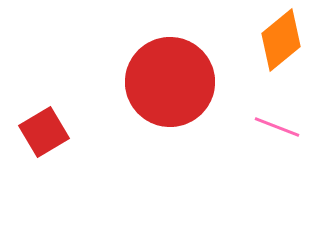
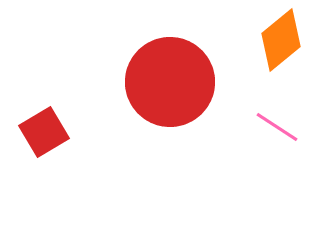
pink line: rotated 12 degrees clockwise
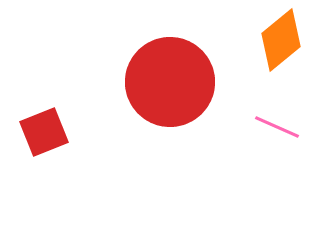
pink line: rotated 9 degrees counterclockwise
red square: rotated 9 degrees clockwise
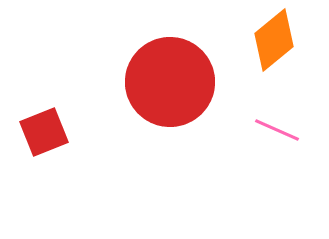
orange diamond: moved 7 px left
pink line: moved 3 px down
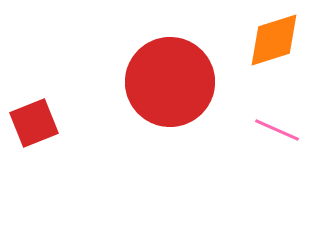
orange diamond: rotated 22 degrees clockwise
red square: moved 10 px left, 9 px up
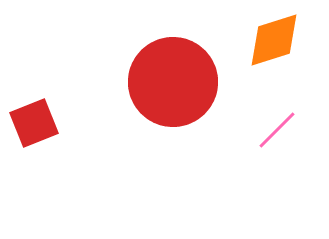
red circle: moved 3 px right
pink line: rotated 69 degrees counterclockwise
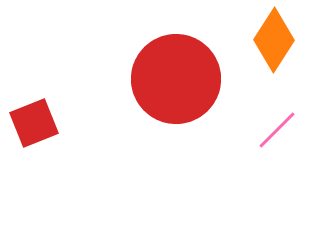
orange diamond: rotated 40 degrees counterclockwise
red circle: moved 3 px right, 3 px up
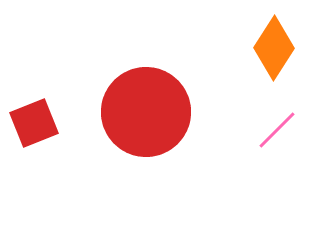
orange diamond: moved 8 px down
red circle: moved 30 px left, 33 px down
